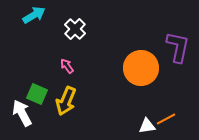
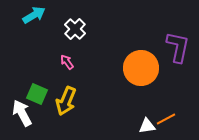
pink arrow: moved 4 px up
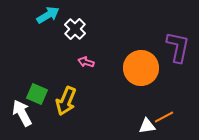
cyan arrow: moved 14 px right
pink arrow: moved 19 px right; rotated 35 degrees counterclockwise
orange line: moved 2 px left, 2 px up
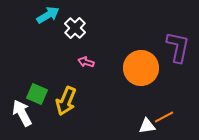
white cross: moved 1 px up
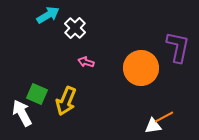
white triangle: moved 6 px right
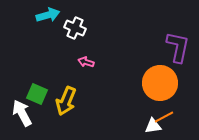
cyan arrow: rotated 15 degrees clockwise
white cross: rotated 20 degrees counterclockwise
orange circle: moved 19 px right, 15 px down
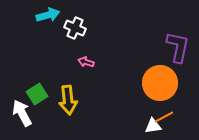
green square: rotated 35 degrees clockwise
yellow arrow: moved 2 px right, 1 px up; rotated 28 degrees counterclockwise
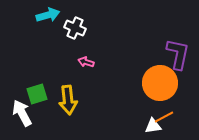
purple L-shape: moved 7 px down
green square: rotated 15 degrees clockwise
